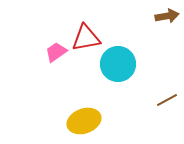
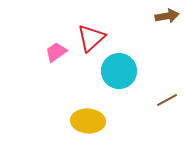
red triangle: moved 5 px right; rotated 32 degrees counterclockwise
cyan circle: moved 1 px right, 7 px down
yellow ellipse: moved 4 px right; rotated 24 degrees clockwise
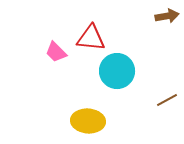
red triangle: rotated 48 degrees clockwise
pink trapezoid: rotated 100 degrees counterclockwise
cyan circle: moved 2 px left
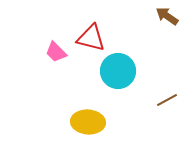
brown arrow: rotated 135 degrees counterclockwise
red triangle: rotated 8 degrees clockwise
cyan circle: moved 1 px right
yellow ellipse: moved 1 px down
